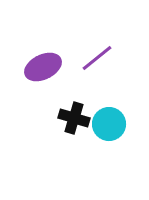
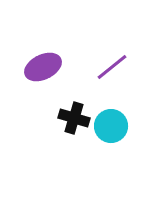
purple line: moved 15 px right, 9 px down
cyan circle: moved 2 px right, 2 px down
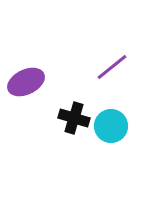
purple ellipse: moved 17 px left, 15 px down
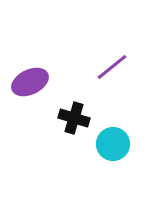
purple ellipse: moved 4 px right
cyan circle: moved 2 px right, 18 px down
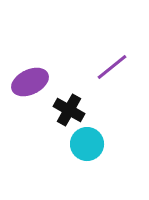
black cross: moved 5 px left, 8 px up; rotated 12 degrees clockwise
cyan circle: moved 26 px left
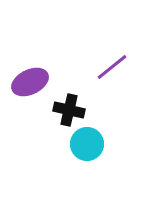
black cross: rotated 16 degrees counterclockwise
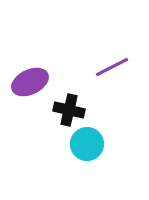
purple line: rotated 12 degrees clockwise
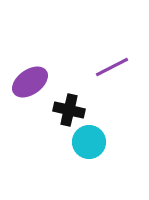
purple ellipse: rotated 9 degrees counterclockwise
cyan circle: moved 2 px right, 2 px up
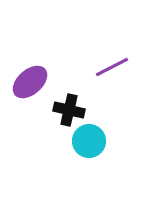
purple ellipse: rotated 6 degrees counterclockwise
cyan circle: moved 1 px up
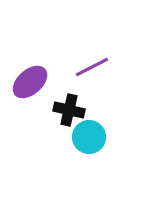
purple line: moved 20 px left
cyan circle: moved 4 px up
